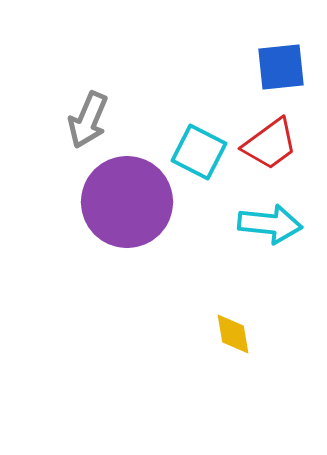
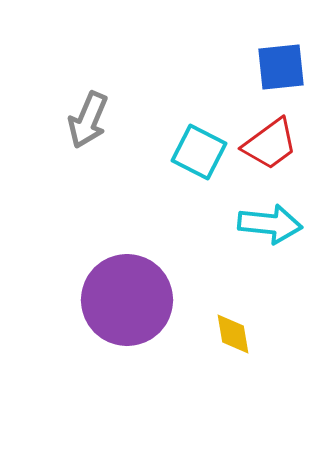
purple circle: moved 98 px down
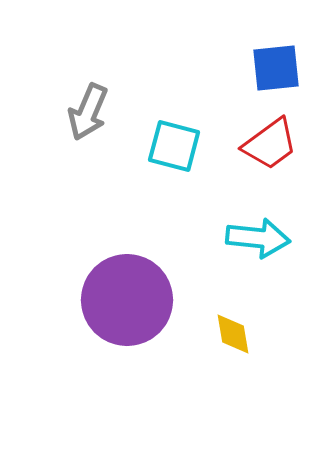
blue square: moved 5 px left, 1 px down
gray arrow: moved 8 px up
cyan square: moved 25 px left, 6 px up; rotated 12 degrees counterclockwise
cyan arrow: moved 12 px left, 14 px down
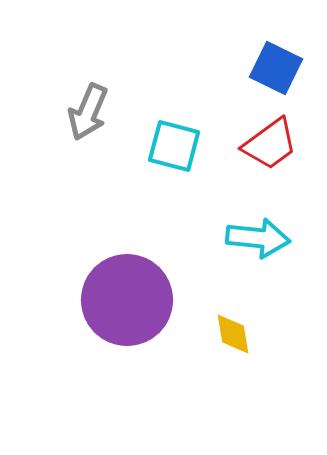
blue square: rotated 32 degrees clockwise
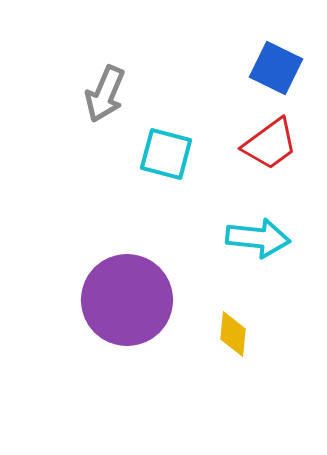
gray arrow: moved 17 px right, 18 px up
cyan square: moved 8 px left, 8 px down
yellow diamond: rotated 15 degrees clockwise
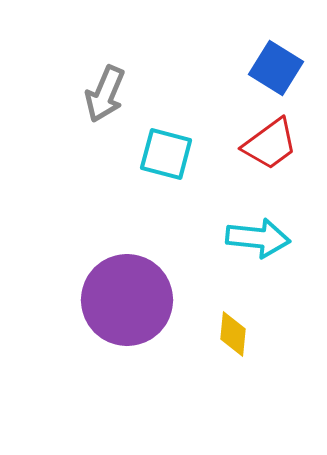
blue square: rotated 6 degrees clockwise
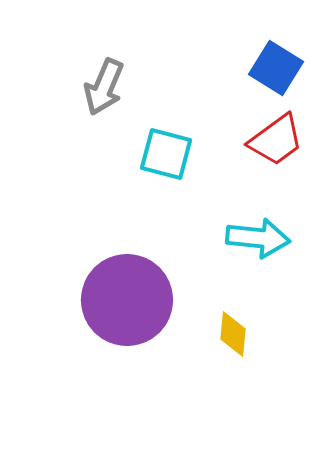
gray arrow: moved 1 px left, 7 px up
red trapezoid: moved 6 px right, 4 px up
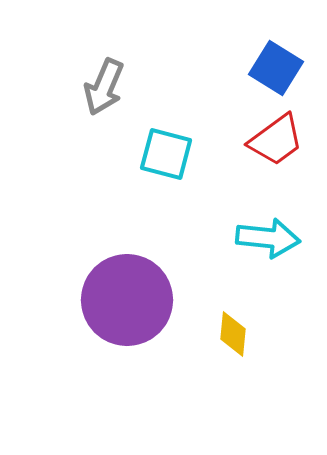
cyan arrow: moved 10 px right
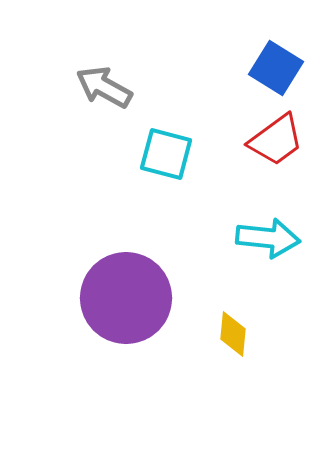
gray arrow: rotated 96 degrees clockwise
purple circle: moved 1 px left, 2 px up
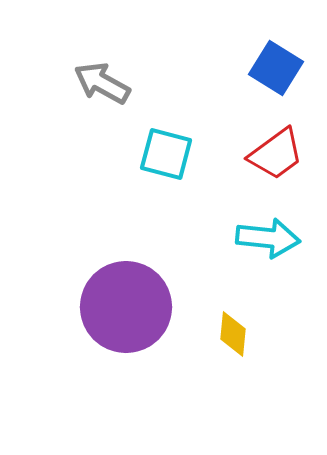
gray arrow: moved 2 px left, 4 px up
red trapezoid: moved 14 px down
purple circle: moved 9 px down
